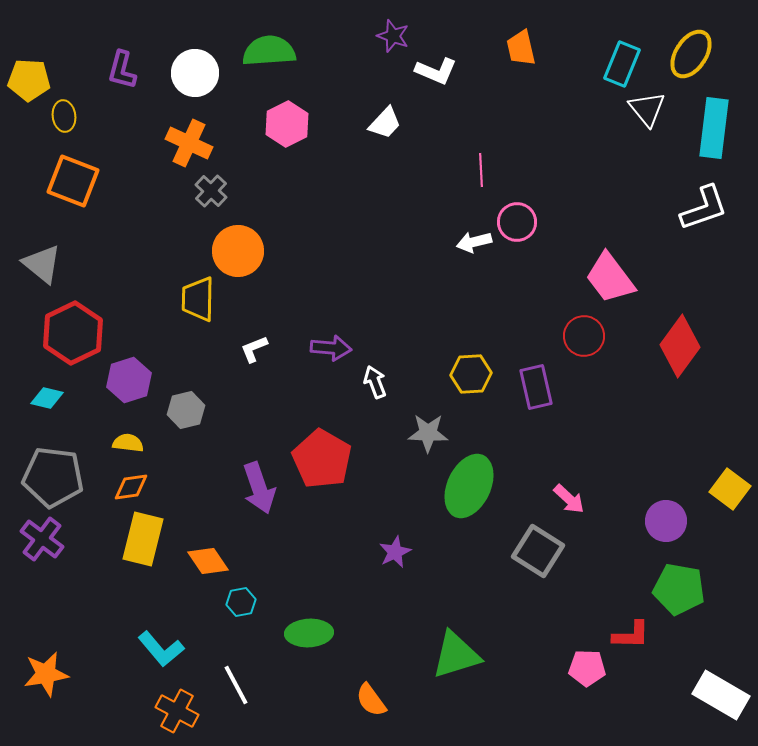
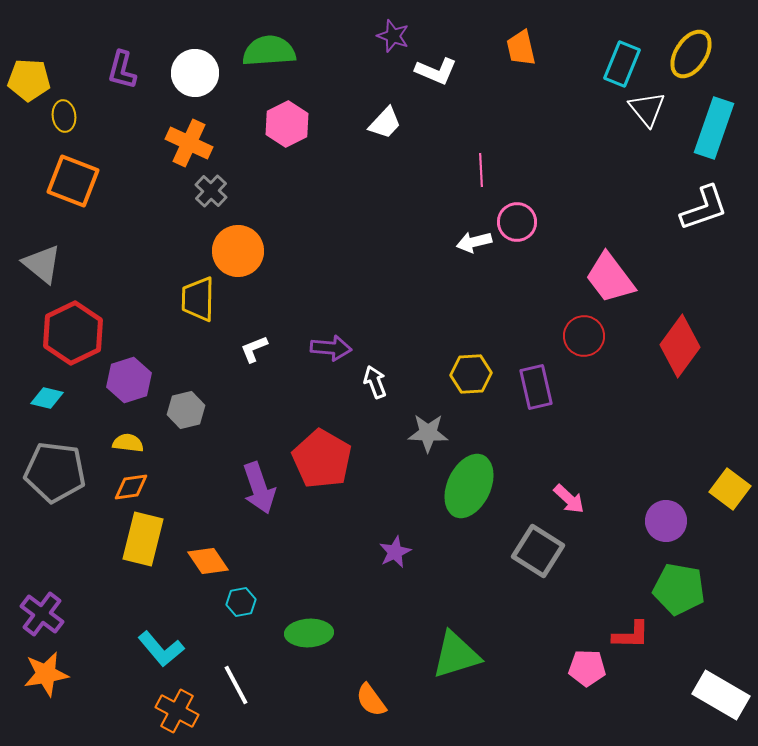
cyan rectangle at (714, 128): rotated 12 degrees clockwise
gray pentagon at (53, 477): moved 2 px right, 5 px up
purple cross at (42, 539): moved 75 px down
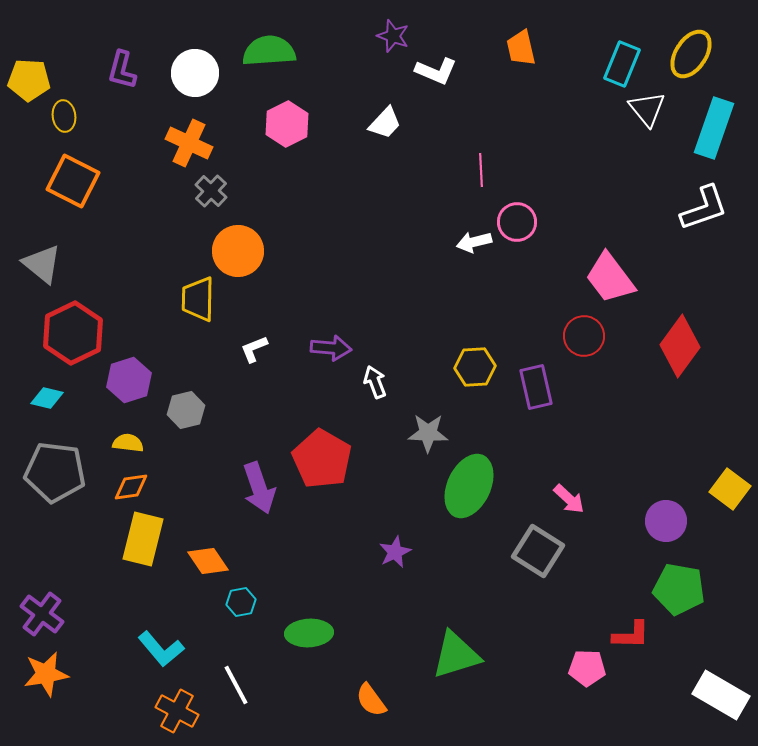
orange square at (73, 181): rotated 6 degrees clockwise
yellow hexagon at (471, 374): moved 4 px right, 7 px up
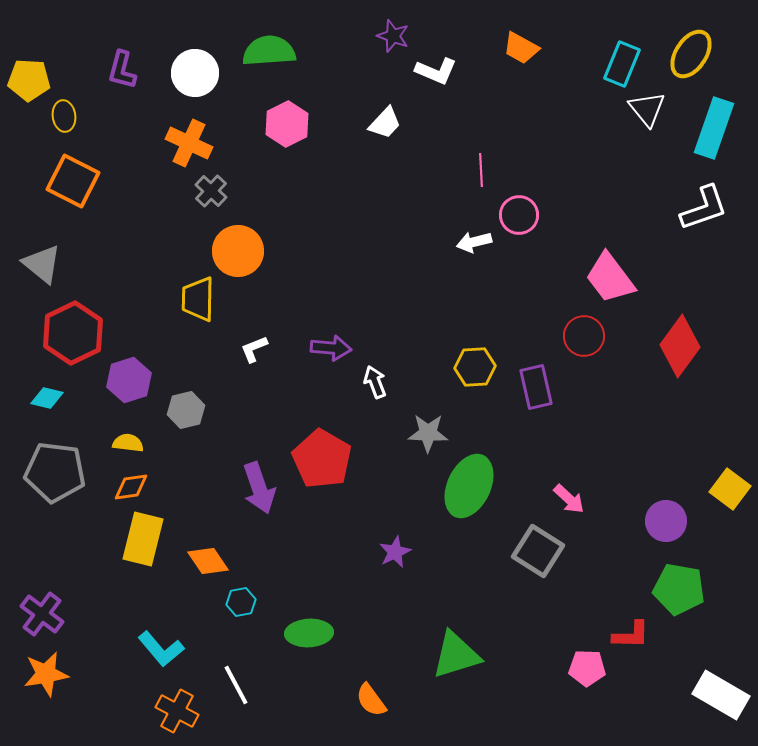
orange trapezoid at (521, 48): rotated 48 degrees counterclockwise
pink circle at (517, 222): moved 2 px right, 7 px up
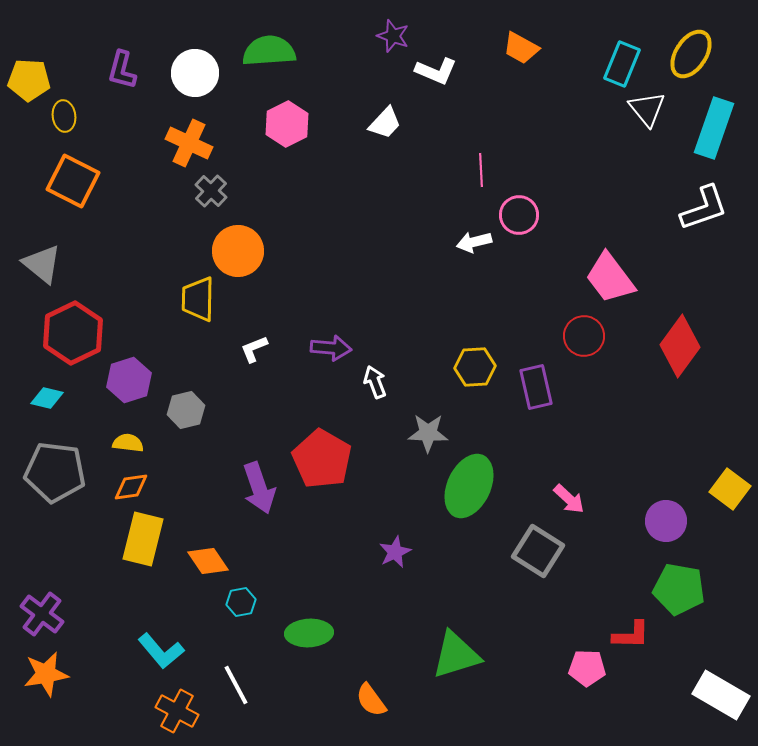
cyan L-shape at (161, 649): moved 2 px down
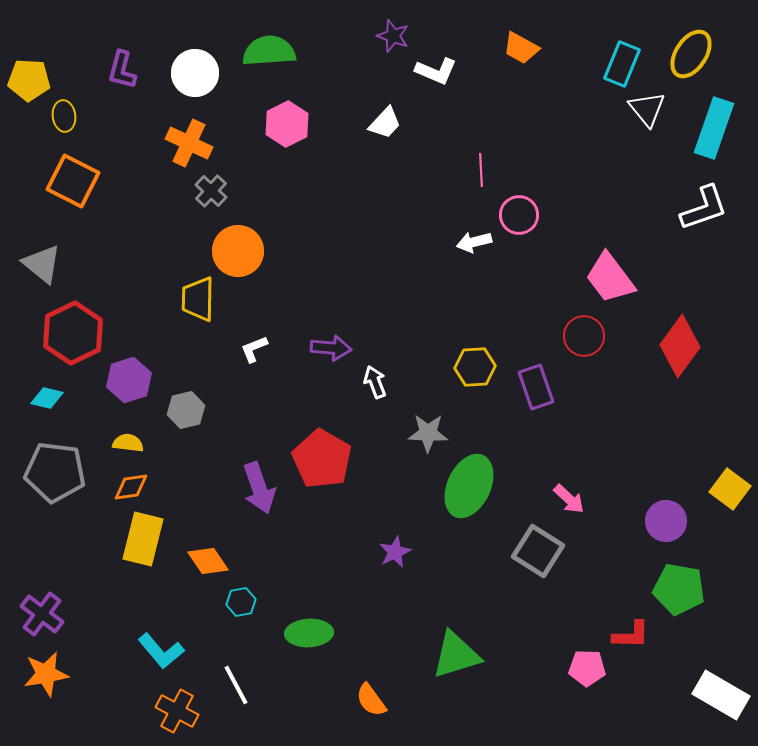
purple rectangle at (536, 387): rotated 6 degrees counterclockwise
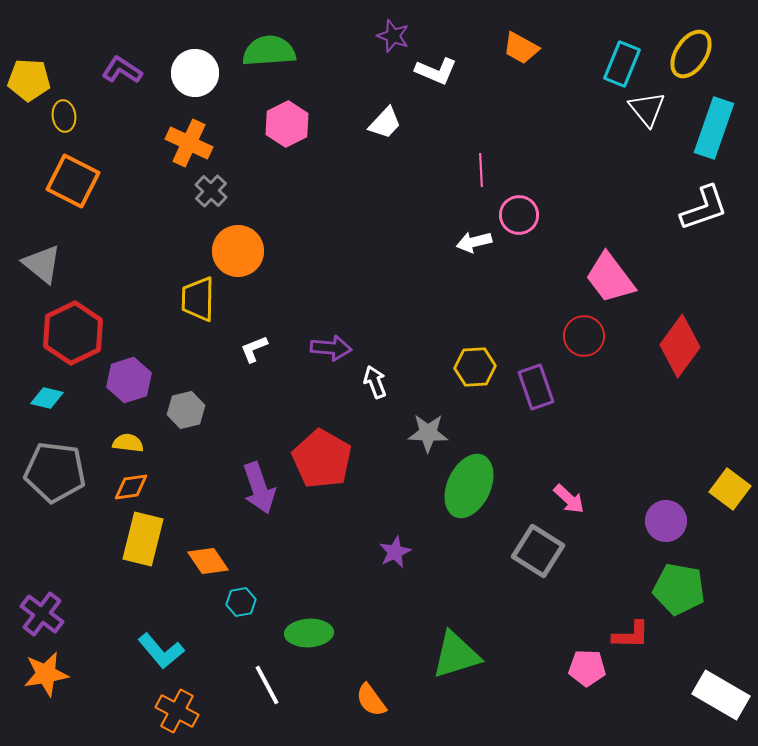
purple L-shape at (122, 70): rotated 108 degrees clockwise
white line at (236, 685): moved 31 px right
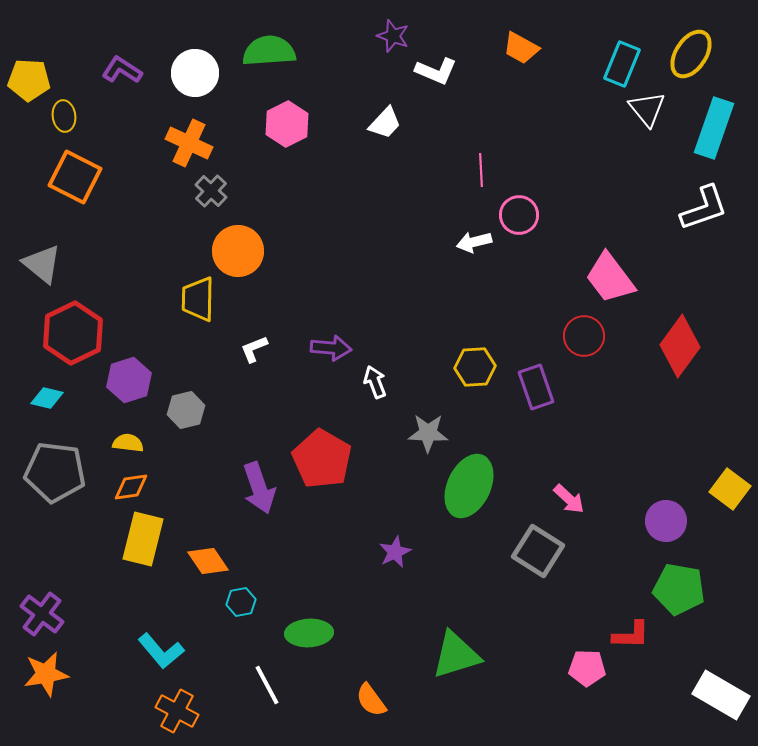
orange square at (73, 181): moved 2 px right, 4 px up
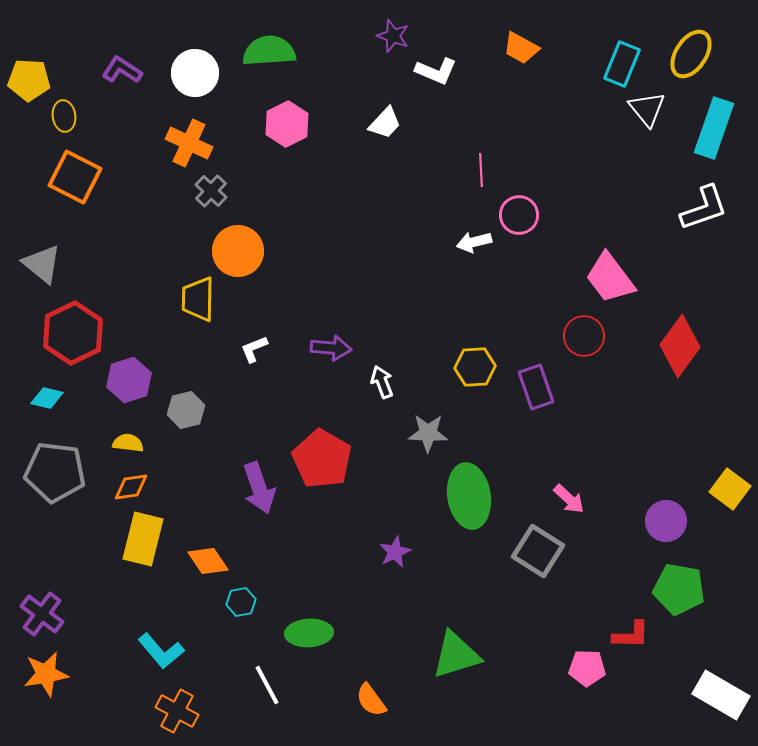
white arrow at (375, 382): moved 7 px right
green ellipse at (469, 486): moved 10 px down; rotated 34 degrees counterclockwise
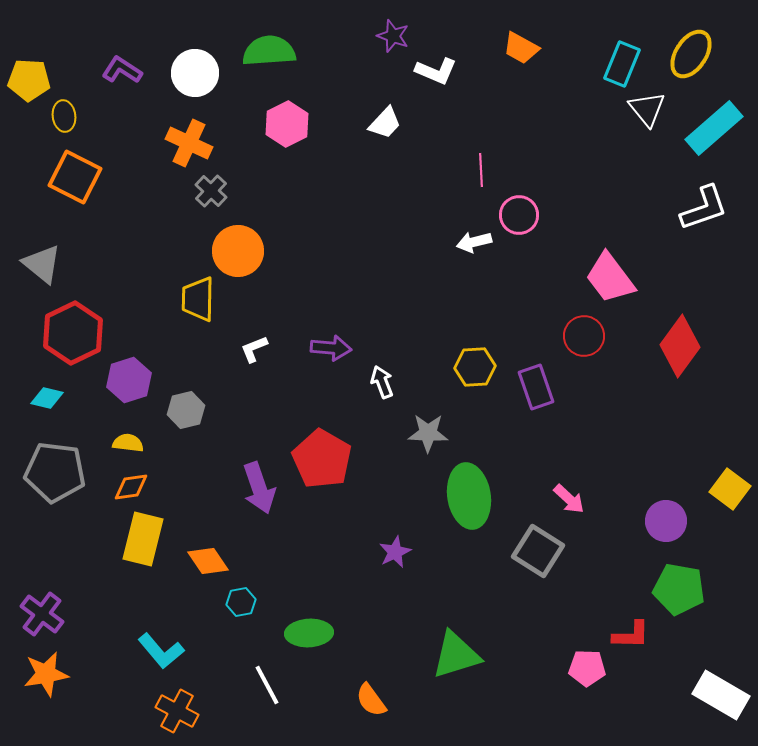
cyan rectangle at (714, 128): rotated 30 degrees clockwise
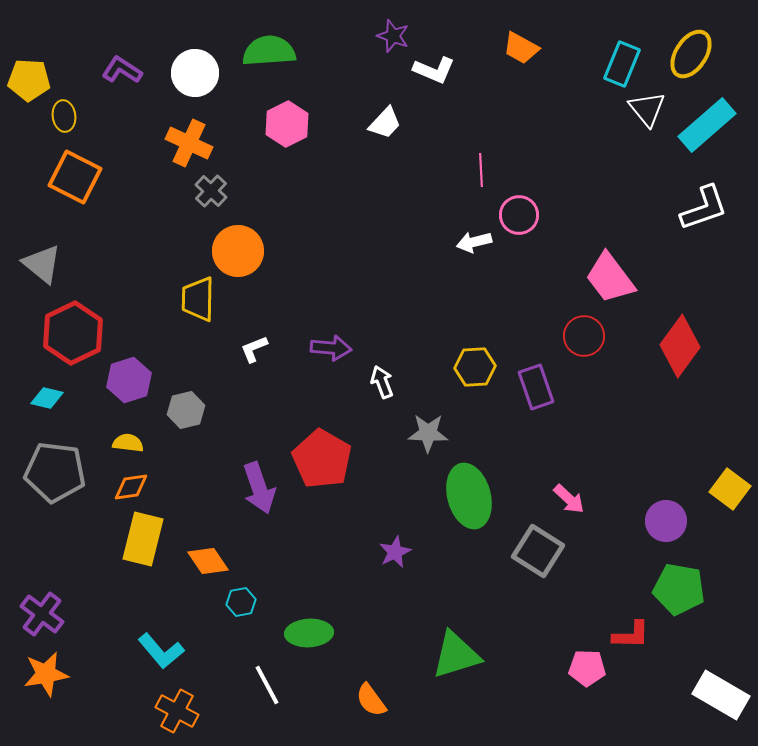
white L-shape at (436, 71): moved 2 px left, 1 px up
cyan rectangle at (714, 128): moved 7 px left, 3 px up
green ellipse at (469, 496): rotated 6 degrees counterclockwise
